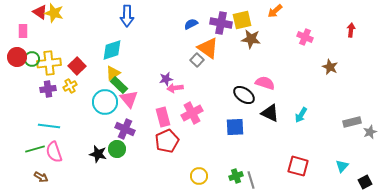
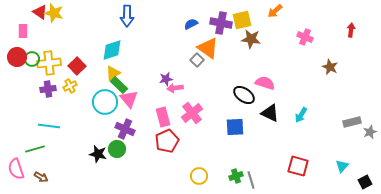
pink cross at (192, 113): rotated 10 degrees counterclockwise
pink semicircle at (54, 152): moved 38 px left, 17 px down
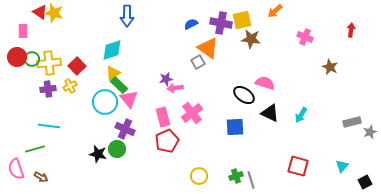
gray square at (197, 60): moved 1 px right, 2 px down; rotated 16 degrees clockwise
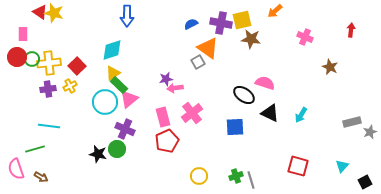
pink rectangle at (23, 31): moved 3 px down
pink triangle at (129, 99): rotated 30 degrees clockwise
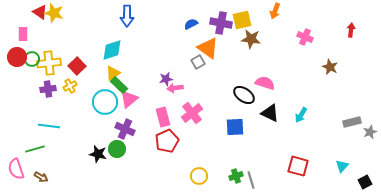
orange arrow at (275, 11): rotated 28 degrees counterclockwise
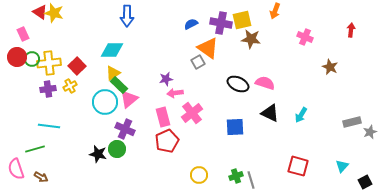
pink rectangle at (23, 34): rotated 24 degrees counterclockwise
cyan diamond at (112, 50): rotated 20 degrees clockwise
pink arrow at (175, 88): moved 5 px down
black ellipse at (244, 95): moved 6 px left, 11 px up; rotated 10 degrees counterclockwise
yellow circle at (199, 176): moved 1 px up
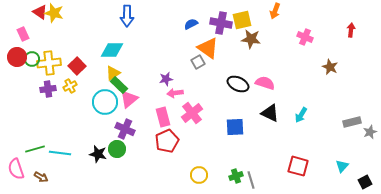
cyan line at (49, 126): moved 11 px right, 27 px down
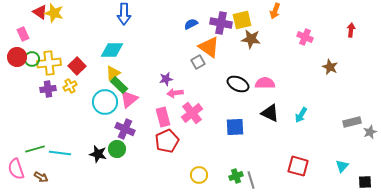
blue arrow at (127, 16): moved 3 px left, 2 px up
orange triangle at (208, 48): moved 1 px right, 1 px up
pink semicircle at (265, 83): rotated 18 degrees counterclockwise
black square at (365, 182): rotated 24 degrees clockwise
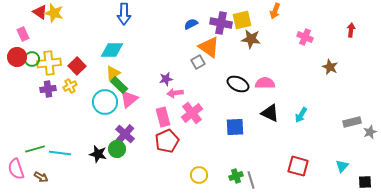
purple cross at (125, 129): moved 5 px down; rotated 18 degrees clockwise
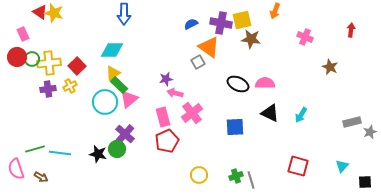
pink arrow at (175, 93): rotated 21 degrees clockwise
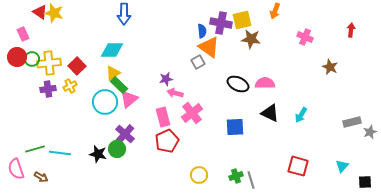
blue semicircle at (191, 24): moved 11 px right, 7 px down; rotated 112 degrees clockwise
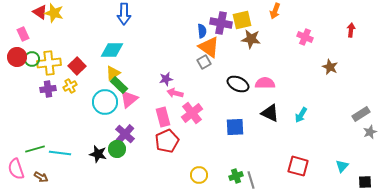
gray square at (198, 62): moved 6 px right
gray rectangle at (352, 122): moved 9 px right, 8 px up; rotated 18 degrees counterclockwise
